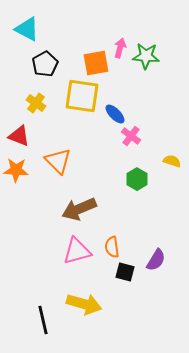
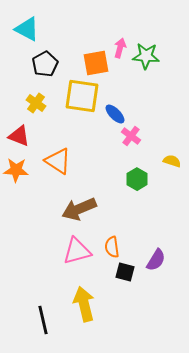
orange triangle: rotated 12 degrees counterclockwise
yellow arrow: rotated 120 degrees counterclockwise
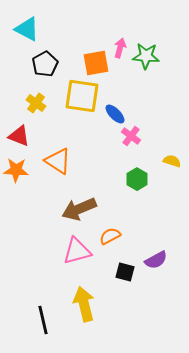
orange semicircle: moved 2 px left, 11 px up; rotated 70 degrees clockwise
purple semicircle: rotated 30 degrees clockwise
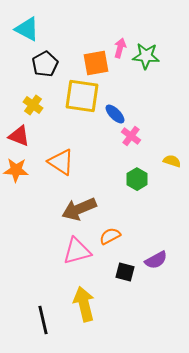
yellow cross: moved 3 px left, 2 px down
orange triangle: moved 3 px right, 1 px down
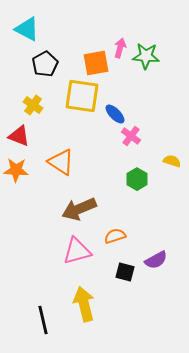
orange semicircle: moved 5 px right; rotated 10 degrees clockwise
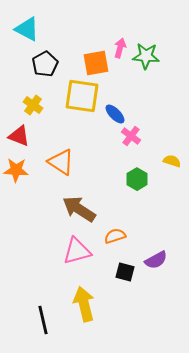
brown arrow: rotated 56 degrees clockwise
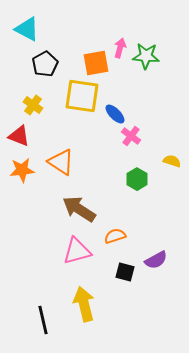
orange star: moved 6 px right; rotated 10 degrees counterclockwise
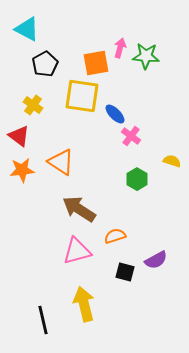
red triangle: rotated 15 degrees clockwise
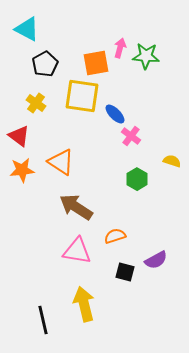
yellow cross: moved 3 px right, 2 px up
brown arrow: moved 3 px left, 2 px up
pink triangle: rotated 24 degrees clockwise
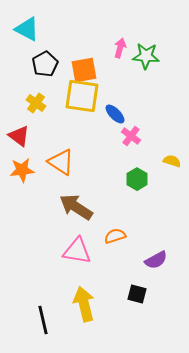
orange square: moved 12 px left, 7 px down
black square: moved 12 px right, 22 px down
